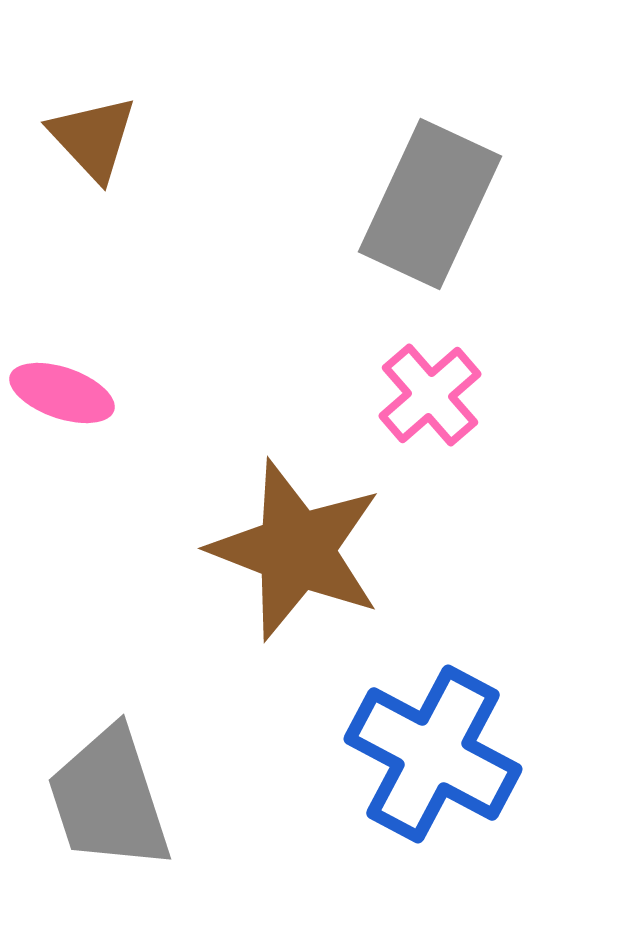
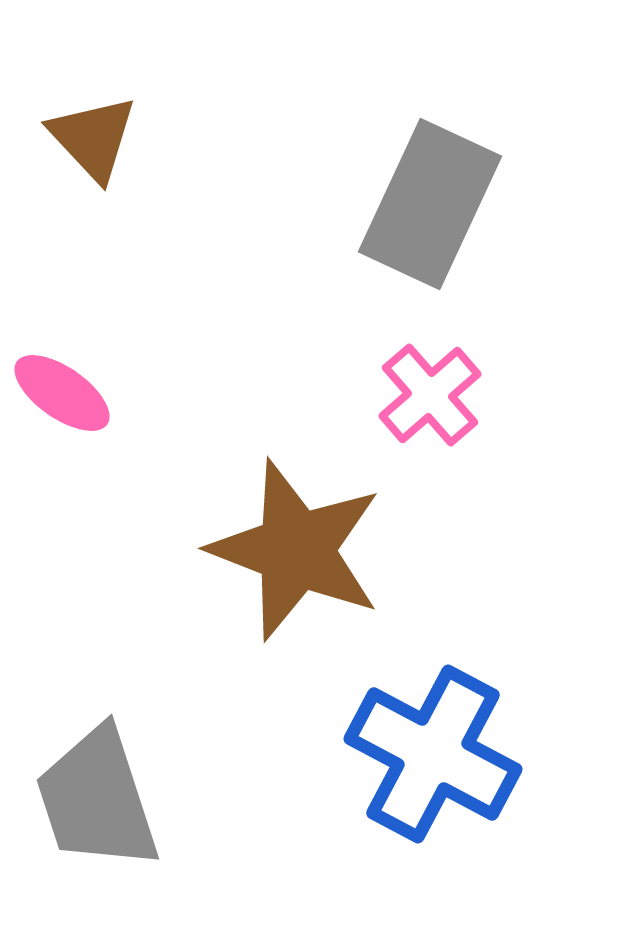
pink ellipse: rotated 16 degrees clockwise
gray trapezoid: moved 12 px left
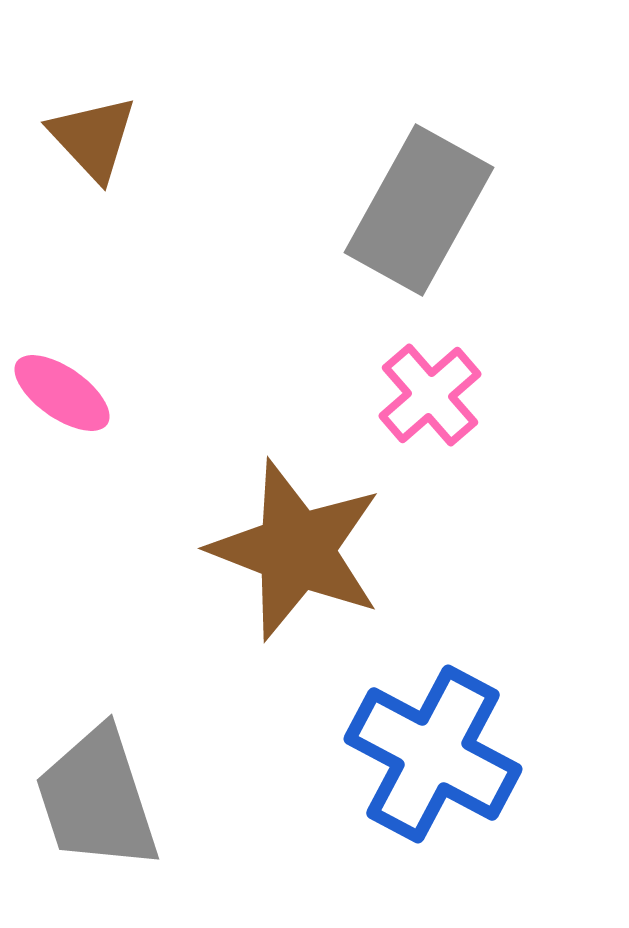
gray rectangle: moved 11 px left, 6 px down; rotated 4 degrees clockwise
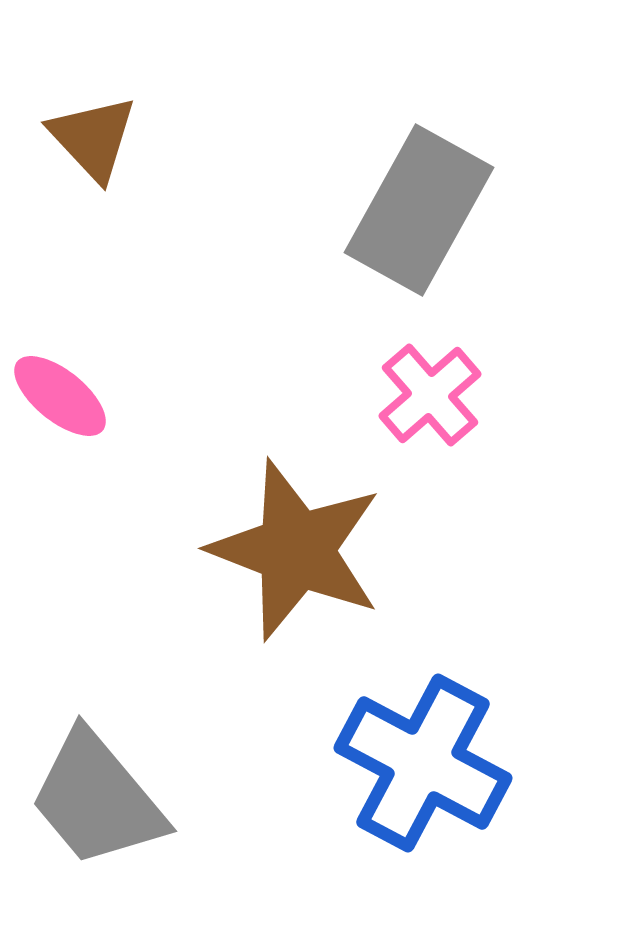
pink ellipse: moved 2 px left, 3 px down; rotated 4 degrees clockwise
blue cross: moved 10 px left, 9 px down
gray trapezoid: rotated 22 degrees counterclockwise
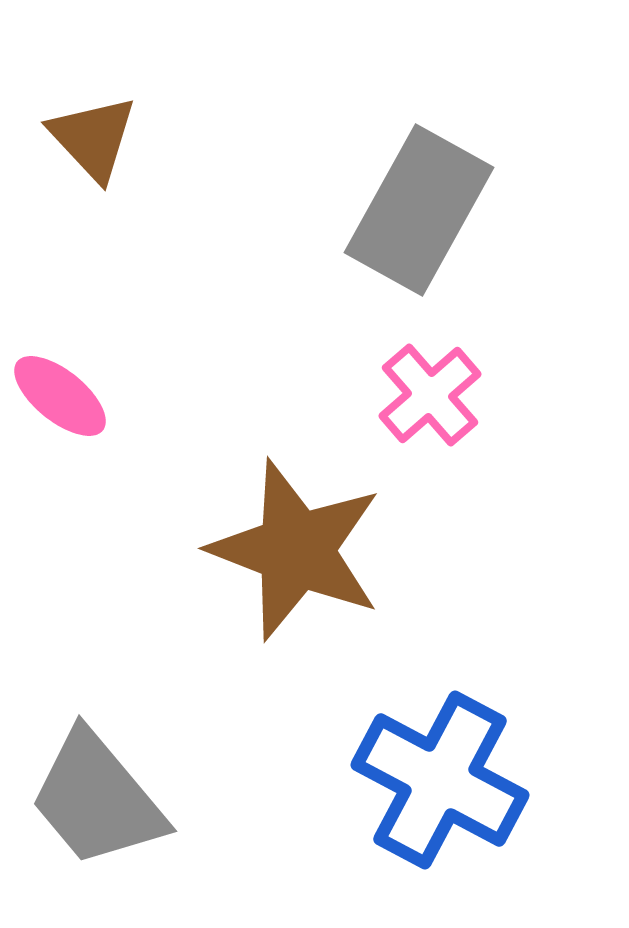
blue cross: moved 17 px right, 17 px down
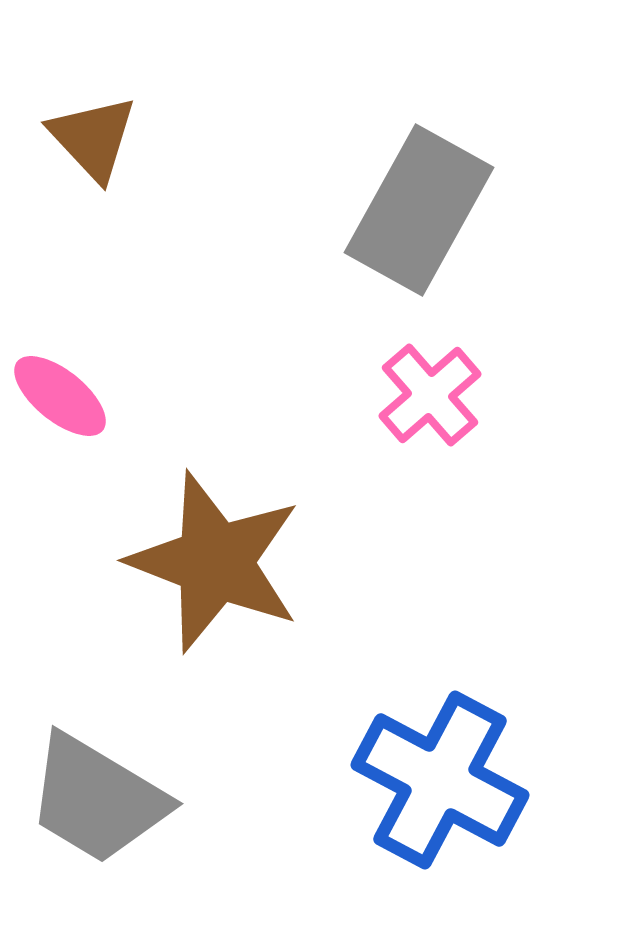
brown star: moved 81 px left, 12 px down
gray trapezoid: rotated 19 degrees counterclockwise
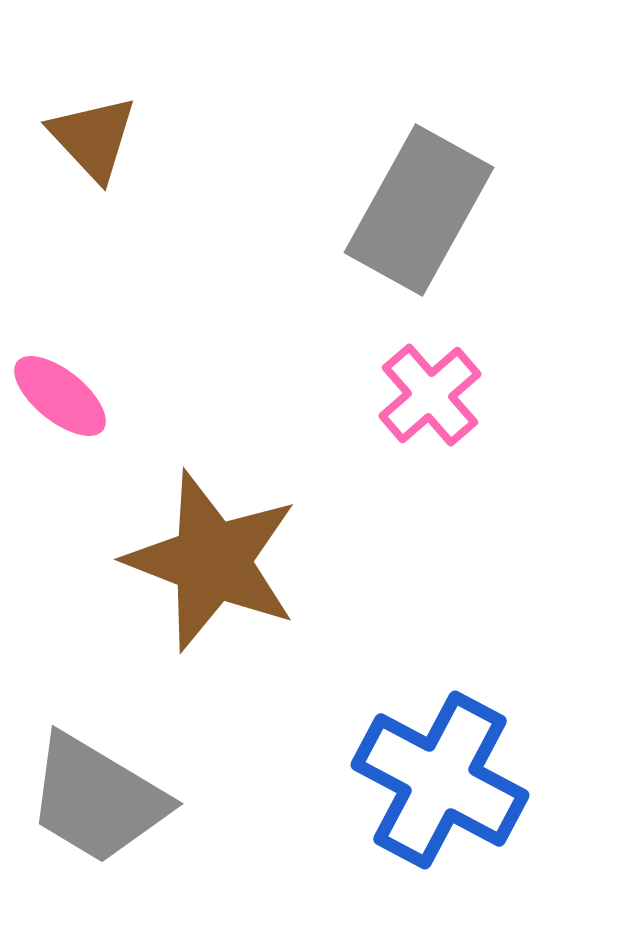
brown star: moved 3 px left, 1 px up
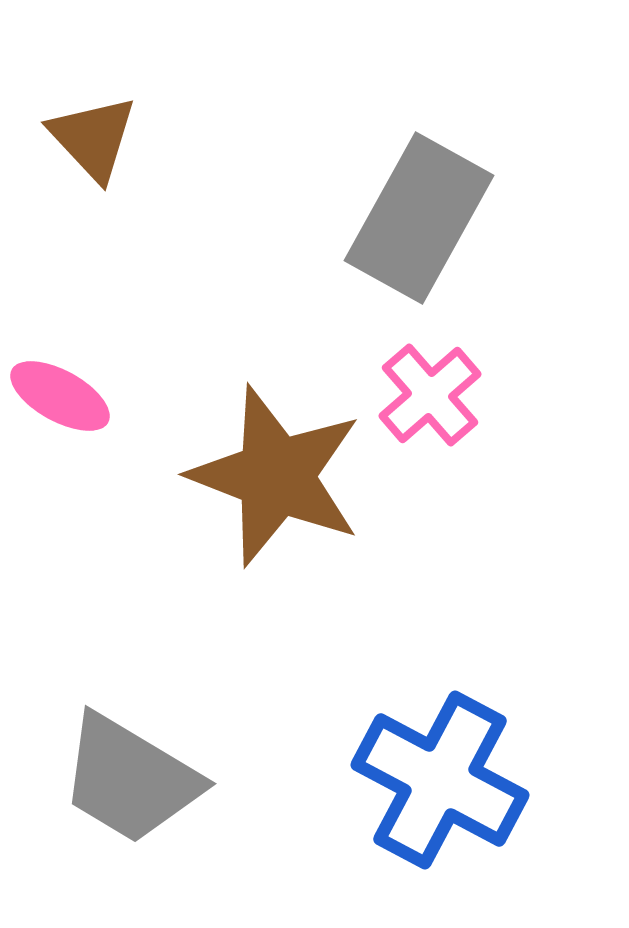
gray rectangle: moved 8 px down
pink ellipse: rotated 10 degrees counterclockwise
brown star: moved 64 px right, 85 px up
gray trapezoid: moved 33 px right, 20 px up
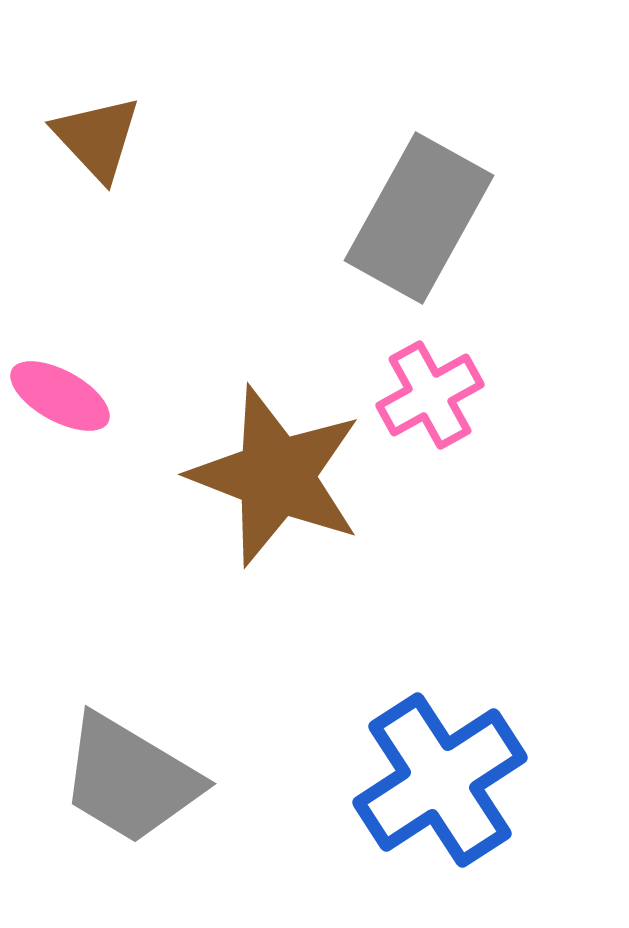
brown triangle: moved 4 px right
pink cross: rotated 12 degrees clockwise
blue cross: rotated 29 degrees clockwise
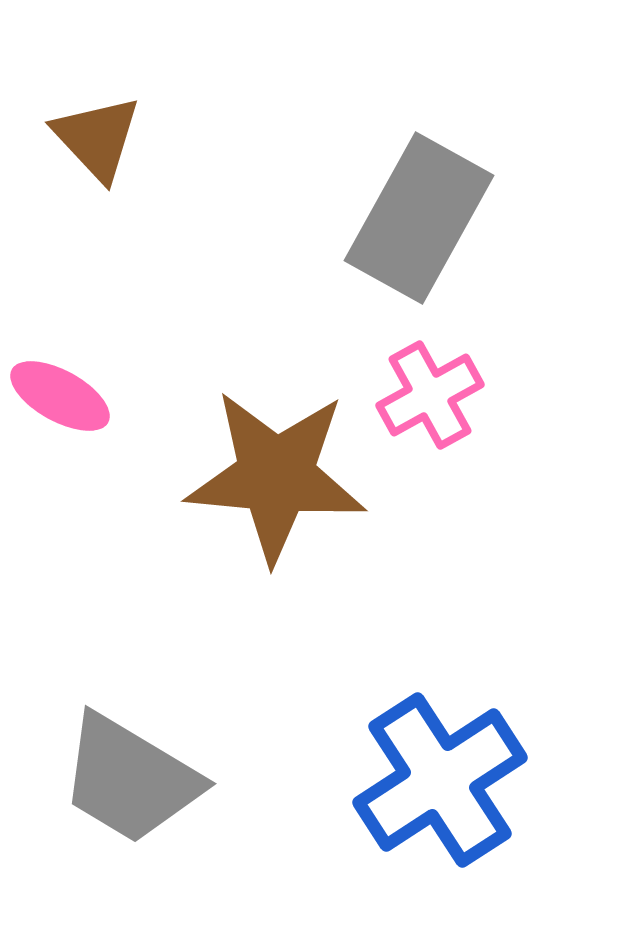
brown star: rotated 16 degrees counterclockwise
